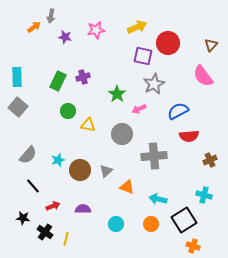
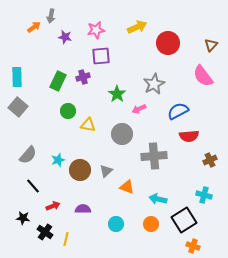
purple square: moved 42 px left; rotated 18 degrees counterclockwise
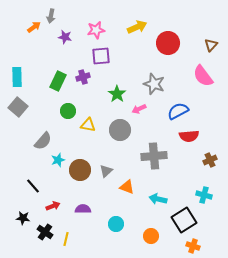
gray star: rotated 25 degrees counterclockwise
gray circle: moved 2 px left, 4 px up
gray semicircle: moved 15 px right, 14 px up
orange circle: moved 12 px down
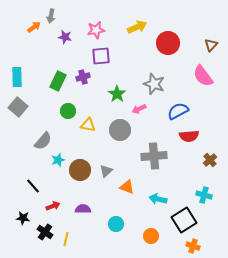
brown cross: rotated 16 degrees counterclockwise
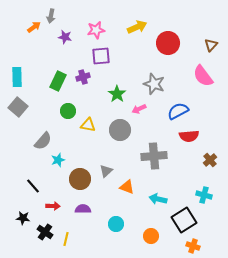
brown circle: moved 9 px down
red arrow: rotated 24 degrees clockwise
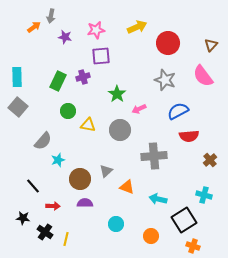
gray star: moved 11 px right, 4 px up
purple semicircle: moved 2 px right, 6 px up
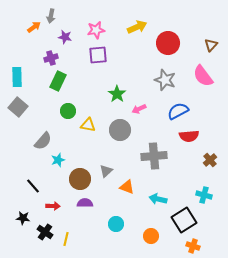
purple square: moved 3 px left, 1 px up
purple cross: moved 32 px left, 19 px up
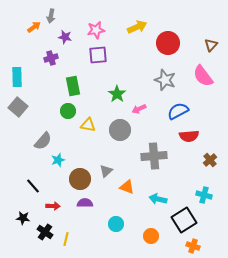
green rectangle: moved 15 px right, 5 px down; rotated 36 degrees counterclockwise
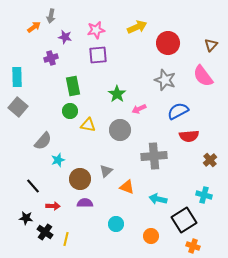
green circle: moved 2 px right
black star: moved 3 px right
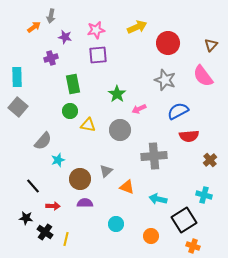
green rectangle: moved 2 px up
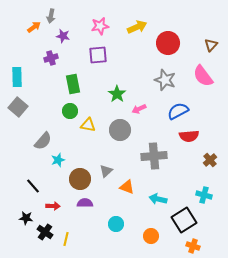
pink star: moved 4 px right, 4 px up
purple star: moved 2 px left, 1 px up
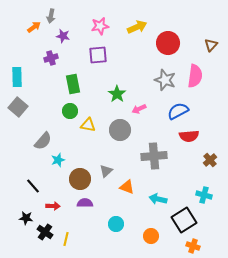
pink semicircle: moved 8 px left; rotated 135 degrees counterclockwise
